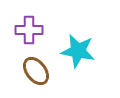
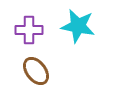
cyan star: moved 25 px up
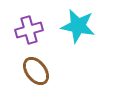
purple cross: rotated 16 degrees counterclockwise
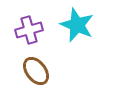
cyan star: moved 1 px left, 1 px up; rotated 12 degrees clockwise
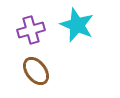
purple cross: moved 2 px right
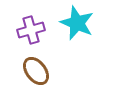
cyan star: moved 2 px up
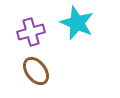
purple cross: moved 2 px down
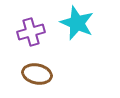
brown ellipse: moved 1 px right, 3 px down; rotated 40 degrees counterclockwise
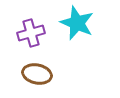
purple cross: moved 1 px down
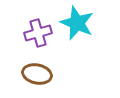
purple cross: moved 7 px right
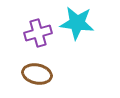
cyan star: rotated 16 degrees counterclockwise
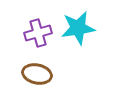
cyan star: moved 1 px right, 5 px down; rotated 16 degrees counterclockwise
